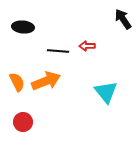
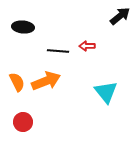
black arrow: moved 3 px left, 3 px up; rotated 85 degrees clockwise
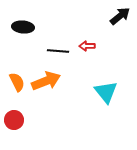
red circle: moved 9 px left, 2 px up
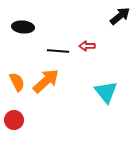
orange arrow: rotated 20 degrees counterclockwise
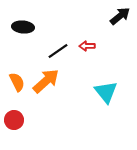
black line: rotated 40 degrees counterclockwise
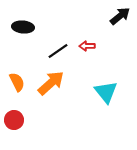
orange arrow: moved 5 px right, 2 px down
